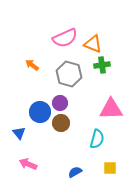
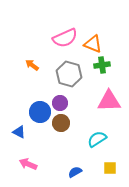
pink triangle: moved 2 px left, 8 px up
blue triangle: moved 1 px up; rotated 24 degrees counterclockwise
cyan semicircle: rotated 138 degrees counterclockwise
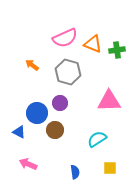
green cross: moved 15 px right, 15 px up
gray hexagon: moved 1 px left, 2 px up
blue circle: moved 3 px left, 1 px down
brown circle: moved 6 px left, 7 px down
blue semicircle: rotated 112 degrees clockwise
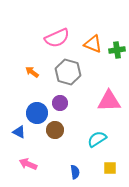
pink semicircle: moved 8 px left
orange arrow: moved 7 px down
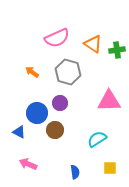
orange triangle: rotated 12 degrees clockwise
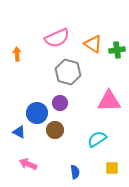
orange arrow: moved 15 px left, 18 px up; rotated 48 degrees clockwise
yellow square: moved 2 px right
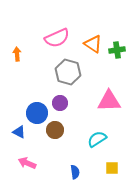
pink arrow: moved 1 px left, 1 px up
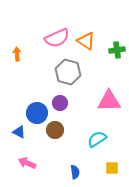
orange triangle: moved 7 px left, 3 px up
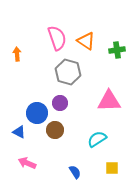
pink semicircle: rotated 85 degrees counterclockwise
blue semicircle: rotated 24 degrees counterclockwise
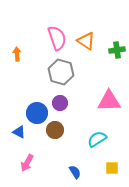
gray hexagon: moved 7 px left
pink arrow: rotated 84 degrees counterclockwise
